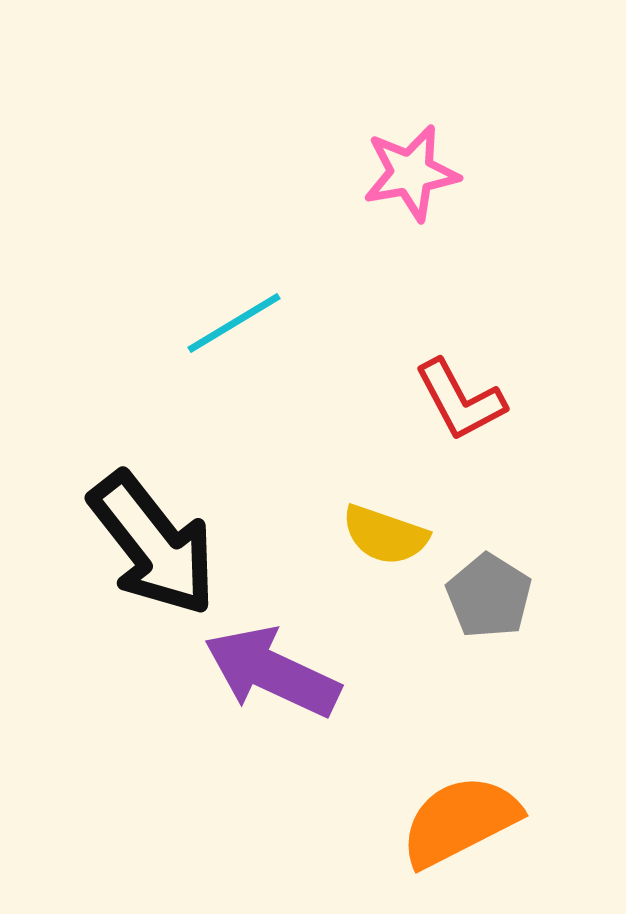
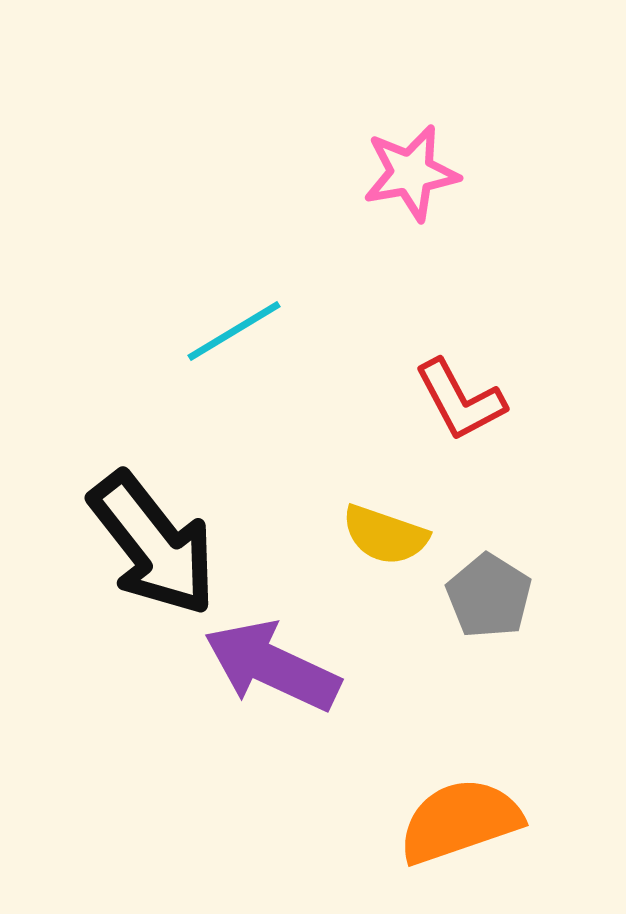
cyan line: moved 8 px down
purple arrow: moved 6 px up
orange semicircle: rotated 8 degrees clockwise
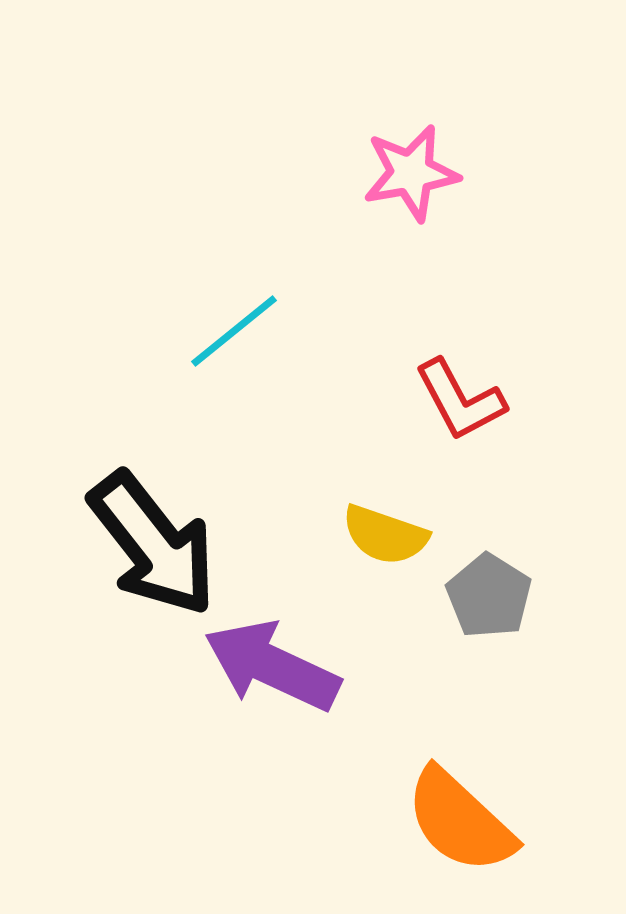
cyan line: rotated 8 degrees counterclockwise
orange semicircle: rotated 118 degrees counterclockwise
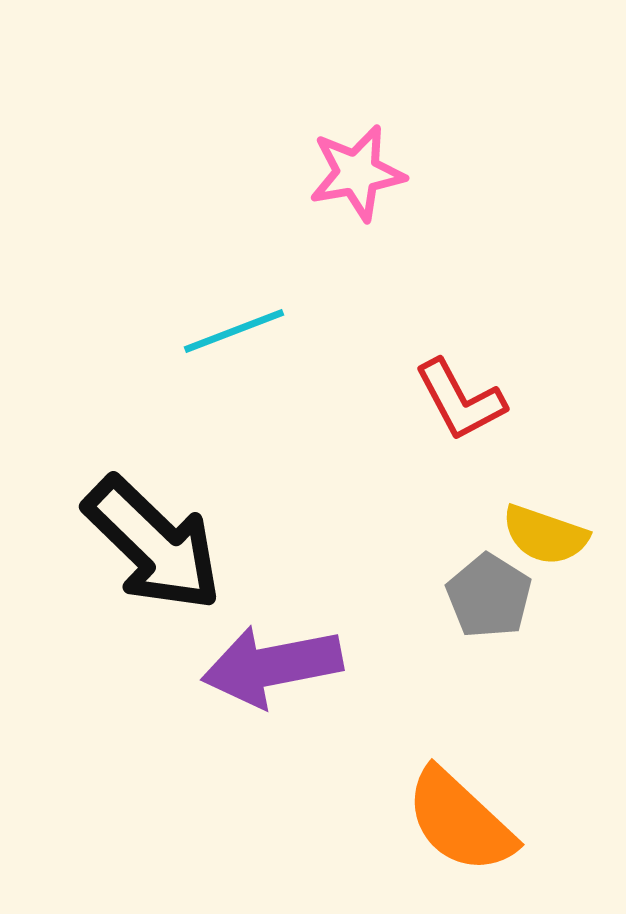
pink star: moved 54 px left
cyan line: rotated 18 degrees clockwise
yellow semicircle: moved 160 px right
black arrow: rotated 8 degrees counterclockwise
purple arrow: rotated 36 degrees counterclockwise
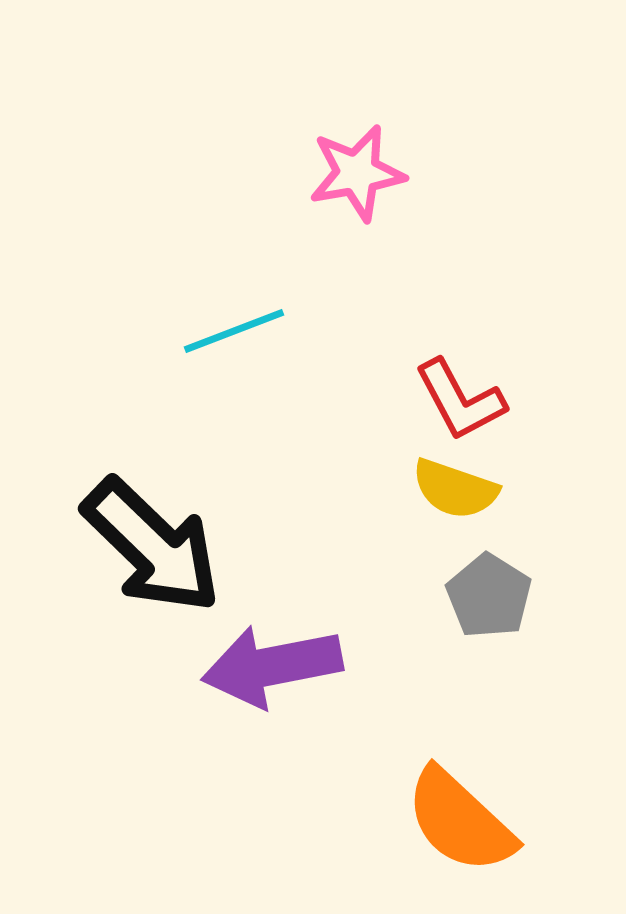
yellow semicircle: moved 90 px left, 46 px up
black arrow: moved 1 px left, 2 px down
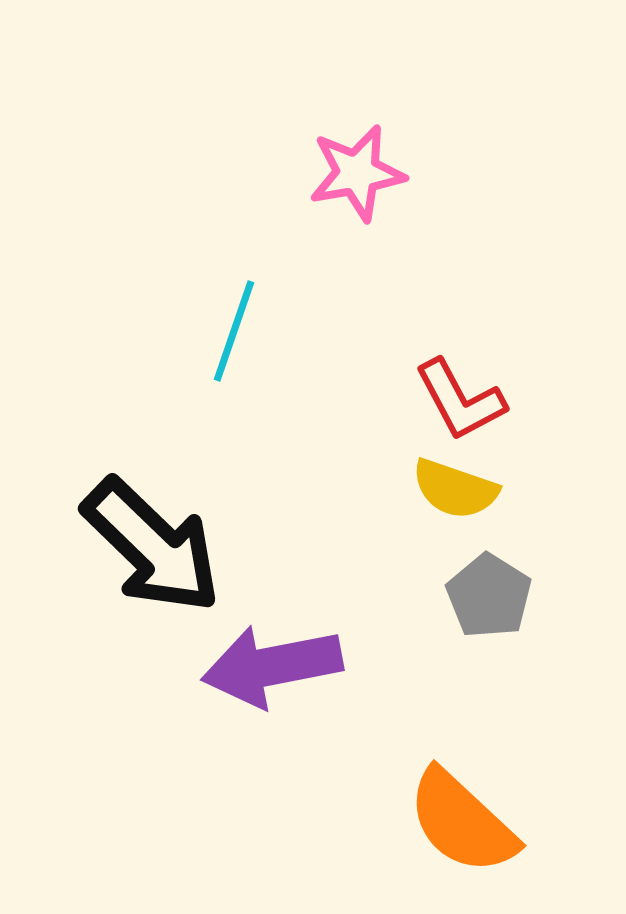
cyan line: rotated 50 degrees counterclockwise
orange semicircle: moved 2 px right, 1 px down
